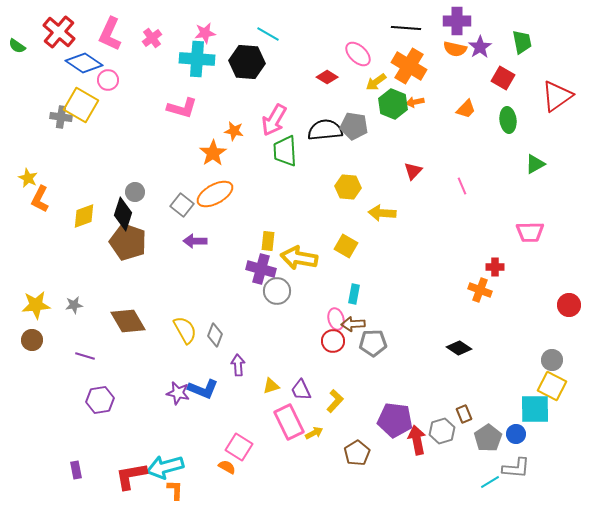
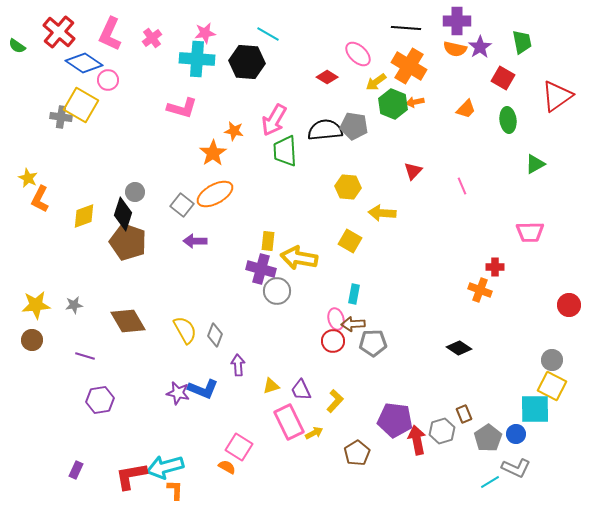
yellow square at (346, 246): moved 4 px right, 5 px up
gray L-shape at (516, 468): rotated 20 degrees clockwise
purple rectangle at (76, 470): rotated 36 degrees clockwise
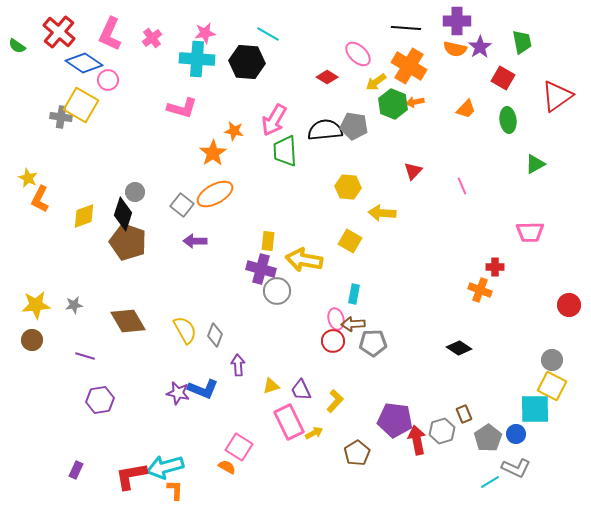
yellow arrow at (299, 258): moved 5 px right, 2 px down
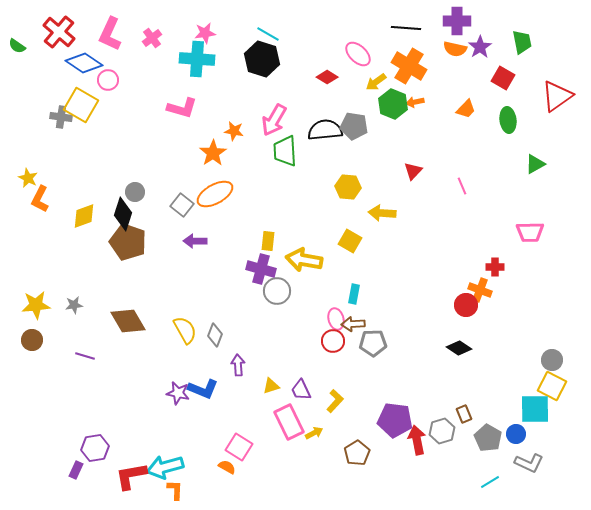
black hexagon at (247, 62): moved 15 px right, 3 px up; rotated 12 degrees clockwise
red circle at (569, 305): moved 103 px left
purple hexagon at (100, 400): moved 5 px left, 48 px down
gray pentagon at (488, 438): rotated 8 degrees counterclockwise
gray L-shape at (516, 468): moved 13 px right, 5 px up
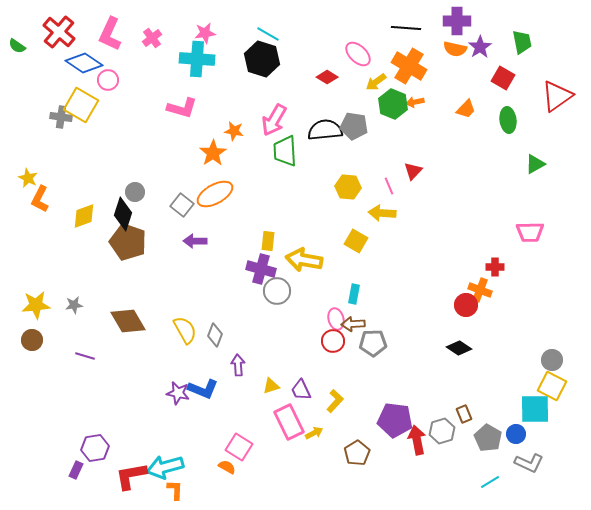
pink line at (462, 186): moved 73 px left
yellow square at (350, 241): moved 6 px right
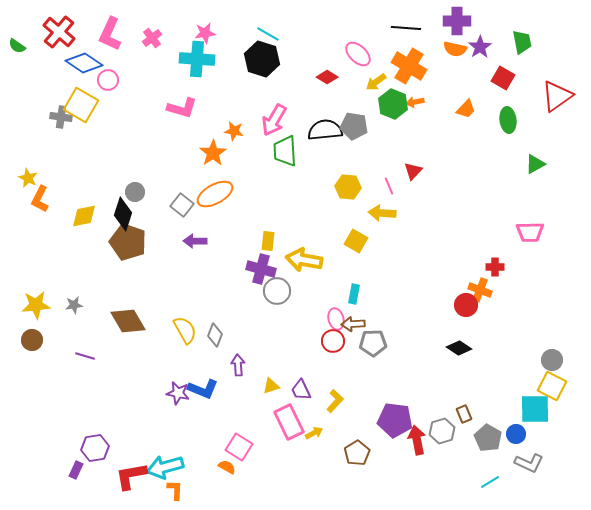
yellow diamond at (84, 216): rotated 8 degrees clockwise
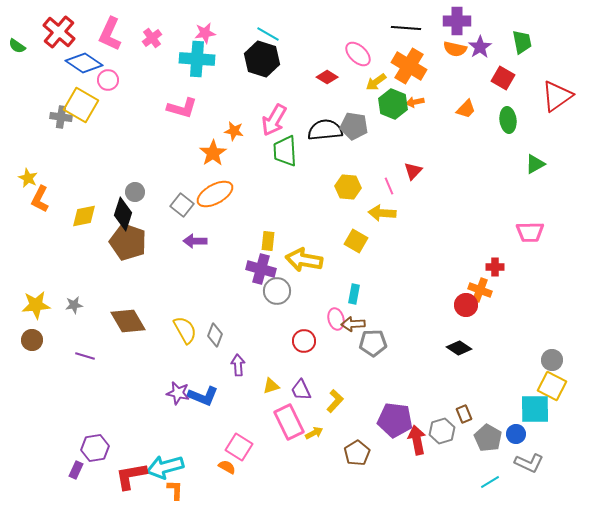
red circle at (333, 341): moved 29 px left
blue L-shape at (203, 389): moved 7 px down
